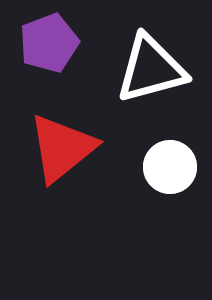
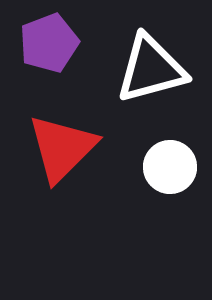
red triangle: rotated 6 degrees counterclockwise
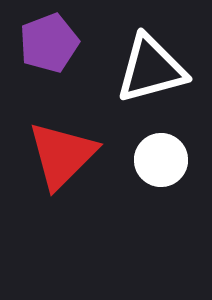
red triangle: moved 7 px down
white circle: moved 9 px left, 7 px up
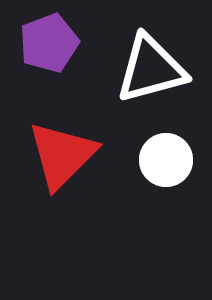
white circle: moved 5 px right
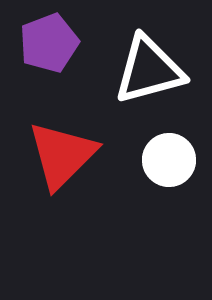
white triangle: moved 2 px left, 1 px down
white circle: moved 3 px right
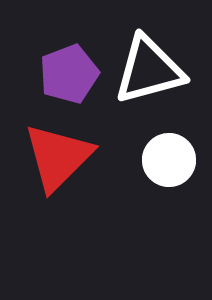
purple pentagon: moved 20 px right, 31 px down
red triangle: moved 4 px left, 2 px down
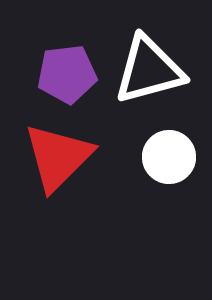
purple pentagon: moved 2 px left; rotated 14 degrees clockwise
white circle: moved 3 px up
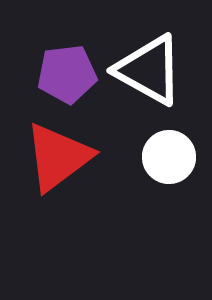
white triangle: rotated 44 degrees clockwise
red triangle: rotated 8 degrees clockwise
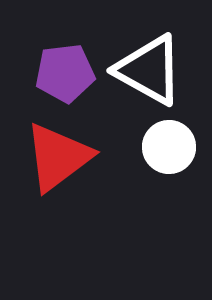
purple pentagon: moved 2 px left, 1 px up
white circle: moved 10 px up
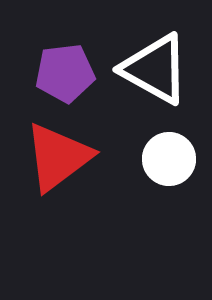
white triangle: moved 6 px right, 1 px up
white circle: moved 12 px down
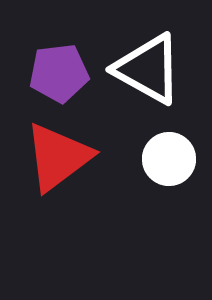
white triangle: moved 7 px left
purple pentagon: moved 6 px left
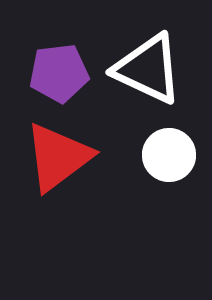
white triangle: rotated 4 degrees counterclockwise
white circle: moved 4 px up
